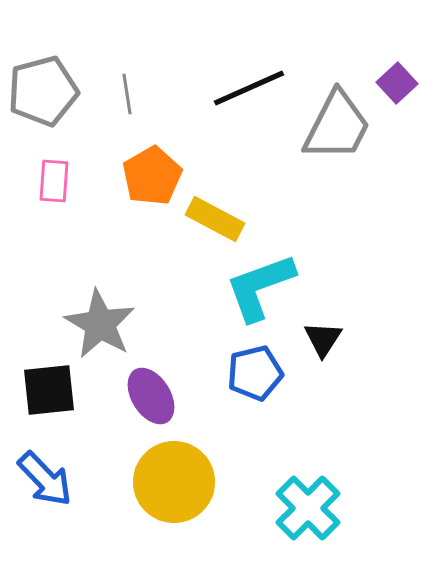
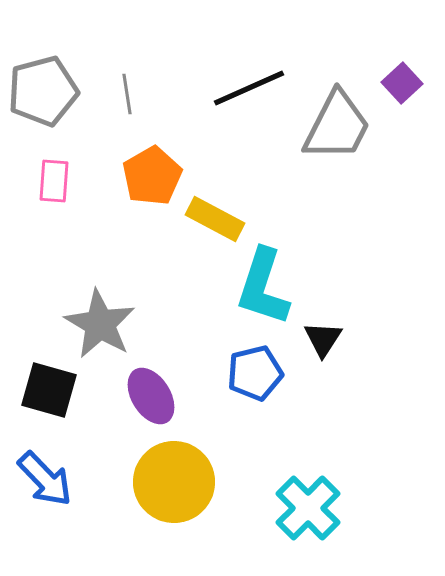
purple square: moved 5 px right
cyan L-shape: moved 3 px right; rotated 52 degrees counterclockwise
black square: rotated 22 degrees clockwise
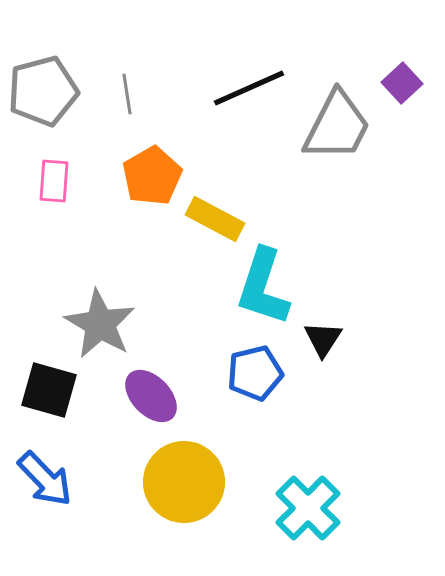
purple ellipse: rotated 12 degrees counterclockwise
yellow circle: moved 10 px right
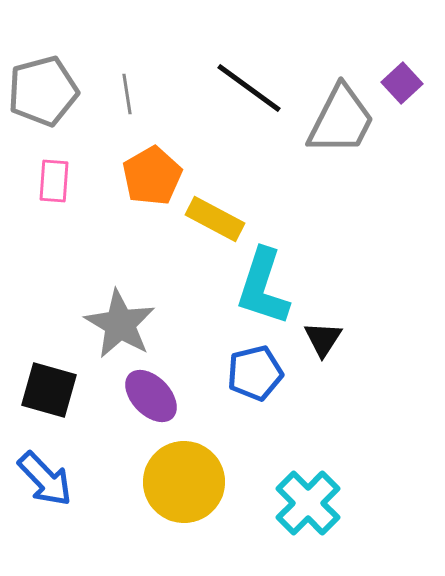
black line: rotated 60 degrees clockwise
gray trapezoid: moved 4 px right, 6 px up
gray star: moved 20 px right
cyan cross: moved 5 px up
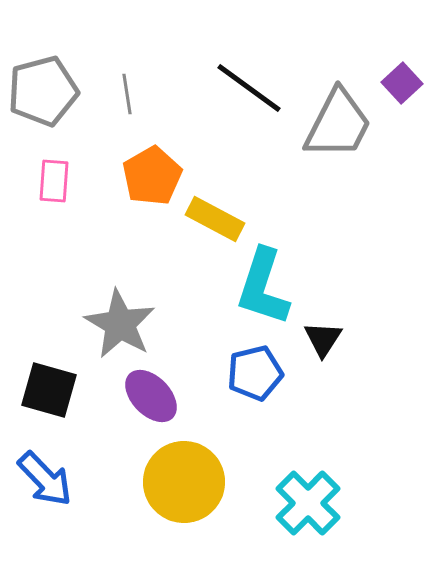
gray trapezoid: moved 3 px left, 4 px down
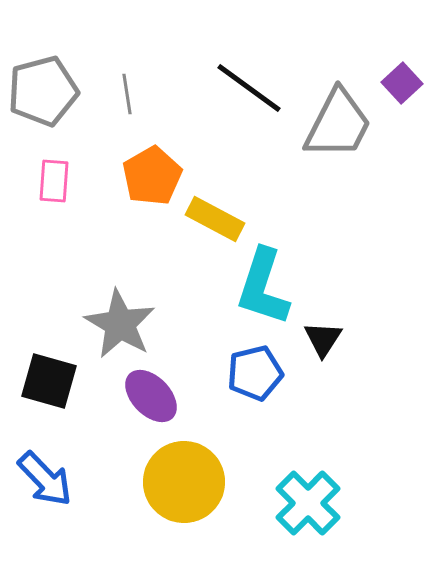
black square: moved 9 px up
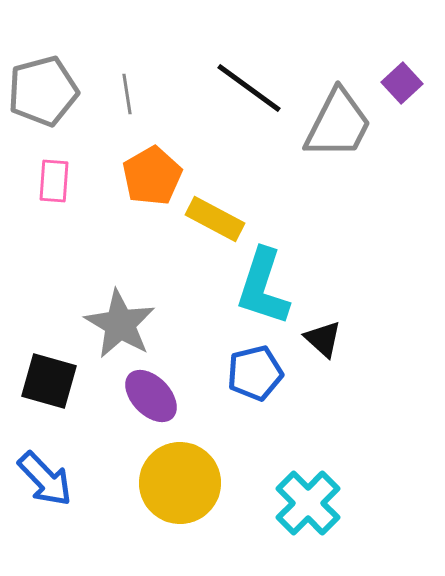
black triangle: rotated 21 degrees counterclockwise
yellow circle: moved 4 px left, 1 px down
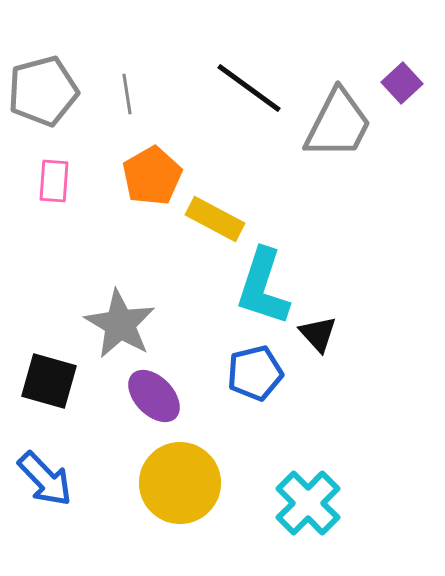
black triangle: moved 5 px left, 5 px up; rotated 6 degrees clockwise
purple ellipse: moved 3 px right
